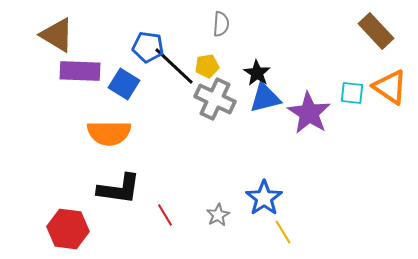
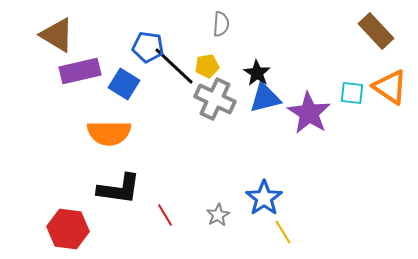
purple rectangle: rotated 15 degrees counterclockwise
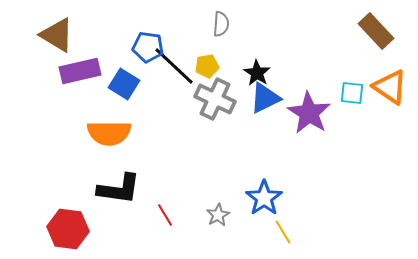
blue triangle: rotated 12 degrees counterclockwise
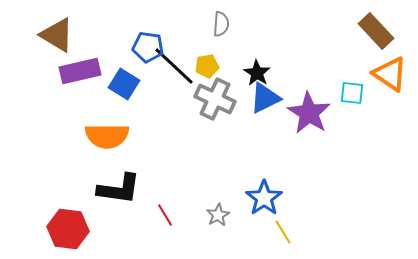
orange triangle: moved 13 px up
orange semicircle: moved 2 px left, 3 px down
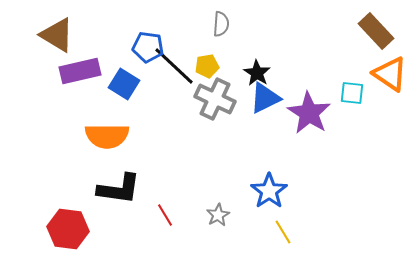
blue star: moved 5 px right, 7 px up
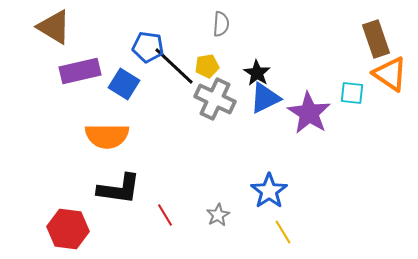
brown rectangle: moved 8 px down; rotated 24 degrees clockwise
brown triangle: moved 3 px left, 8 px up
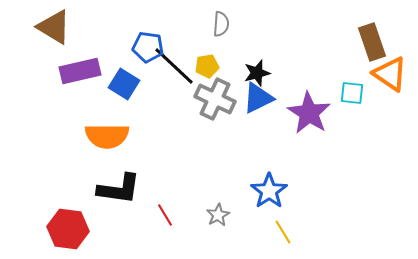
brown rectangle: moved 4 px left, 3 px down
black star: rotated 24 degrees clockwise
blue triangle: moved 7 px left
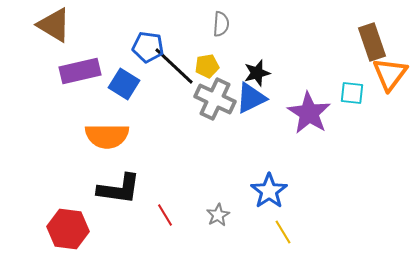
brown triangle: moved 2 px up
orange triangle: rotated 33 degrees clockwise
blue triangle: moved 7 px left
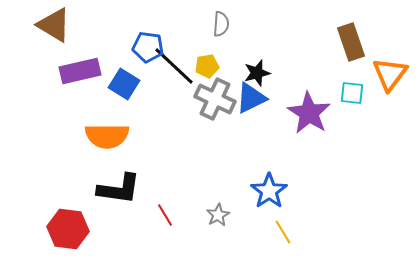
brown rectangle: moved 21 px left
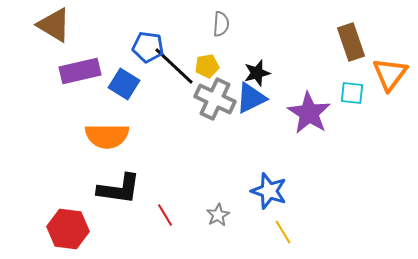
blue star: rotated 18 degrees counterclockwise
